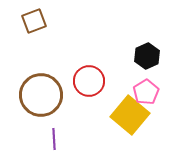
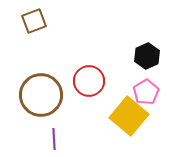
yellow square: moved 1 px left, 1 px down
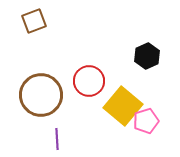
pink pentagon: moved 29 px down; rotated 15 degrees clockwise
yellow square: moved 6 px left, 10 px up
purple line: moved 3 px right
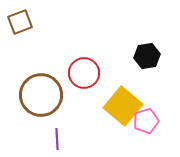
brown square: moved 14 px left, 1 px down
black hexagon: rotated 15 degrees clockwise
red circle: moved 5 px left, 8 px up
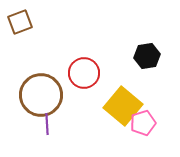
pink pentagon: moved 3 px left, 2 px down
purple line: moved 10 px left, 15 px up
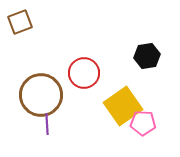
yellow square: rotated 15 degrees clockwise
pink pentagon: rotated 20 degrees clockwise
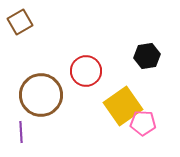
brown square: rotated 10 degrees counterclockwise
red circle: moved 2 px right, 2 px up
purple line: moved 26 px left, 8 px down
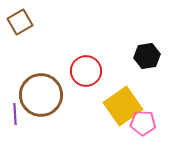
purple line: moved 6 px left, 18 px up
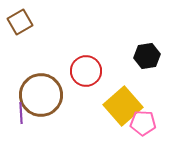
yellow square: rotated 6 degrees counterclockwise
purple line: moved 6 px right, 1 px up
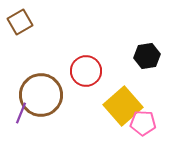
purple line: rotated 25 degrees clockwise
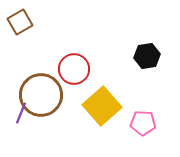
red circle: moved 12 px left, 2 px up
yellow square: moved 21 px left
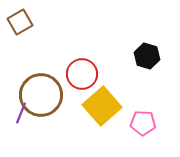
black hexagon: rotated 25 degrees clockwise
red circle: moved 8 px right, 5 px down
